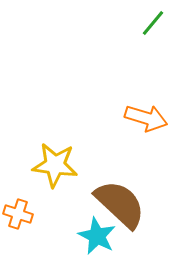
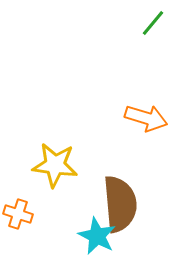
brown semicircle: rotated 42 degrees clockwise
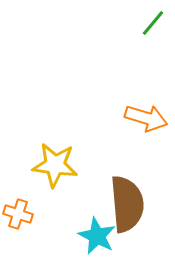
brown semicircle: moved 7 px right
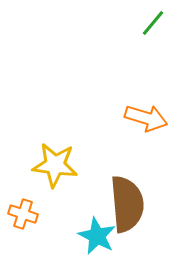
orange cross: moved 5 px right
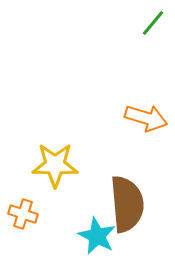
yellow star: rotated 6 degrees counterclockwise
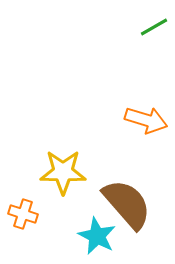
green line: moved 1 px right, 4 px down; rotated 20 degrees clockwise
orange arrow: moved 2 px down
yellow star: moved 8 px right, 7 px down
brown semicircle: rotated 36 degrees counterclockwise
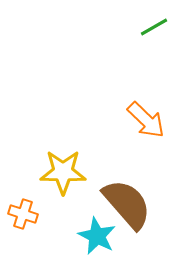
orange arrow: rotated 27 degrees clockwise
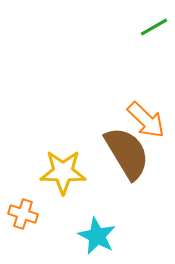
brown semicircle: moved 51 px up; rotated 10 degrees clockwise
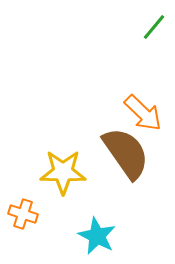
green line: rotated 20 degrees counterclockwise
orange arrow: moved 3 px left, 7 px up
brown semicircle: moved 1 px left; rotated 4 degrees counterclockwise
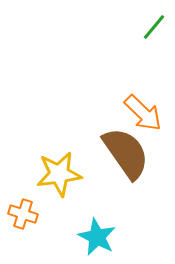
yellow star: moved 4 px left, 2 px down; rotated 9 degrees counterclockwise
cyan star: moved 1 px down
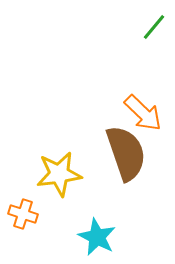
brown semicircle: rotated 16 degrees clockwise
